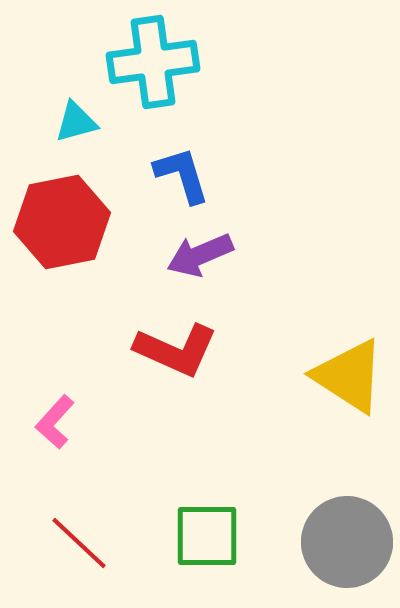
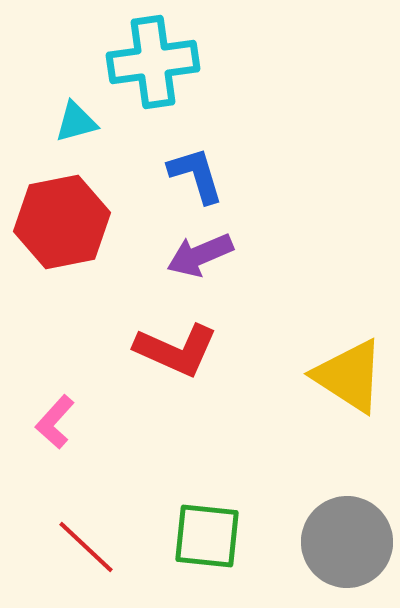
blue L-shape: moved 14 px right
green square: rotated 6 degrees clockwise
red line: moved 7 px right, 4 px down
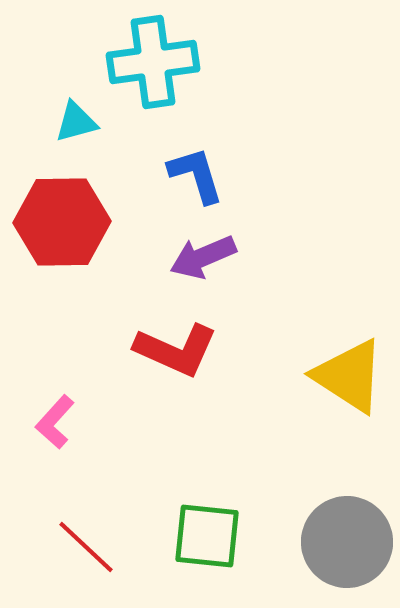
red hexagon: rotated 10 degrees clockwise
purple arrow: moved 3 px right, 2 px down
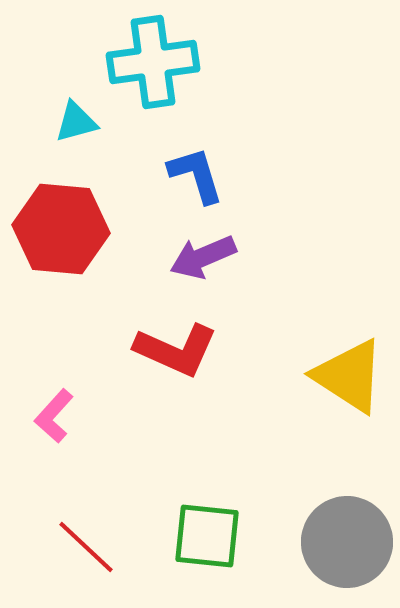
red hexagon: moved 1 px left, 7 px down; rotated 6 degrees clockwise
pink L-shape: moved 1 px left, 6 px up
